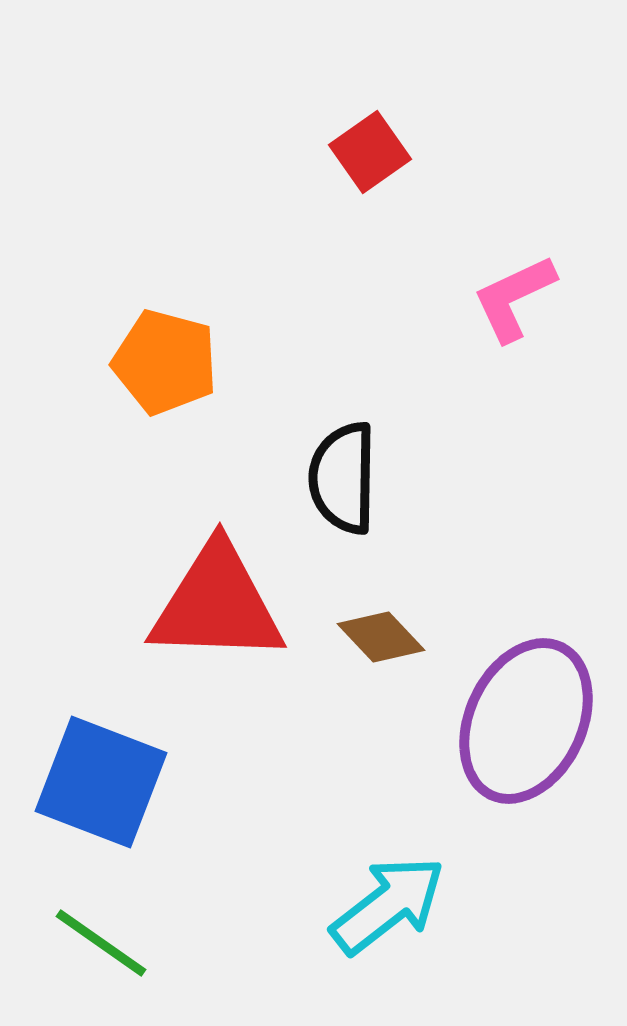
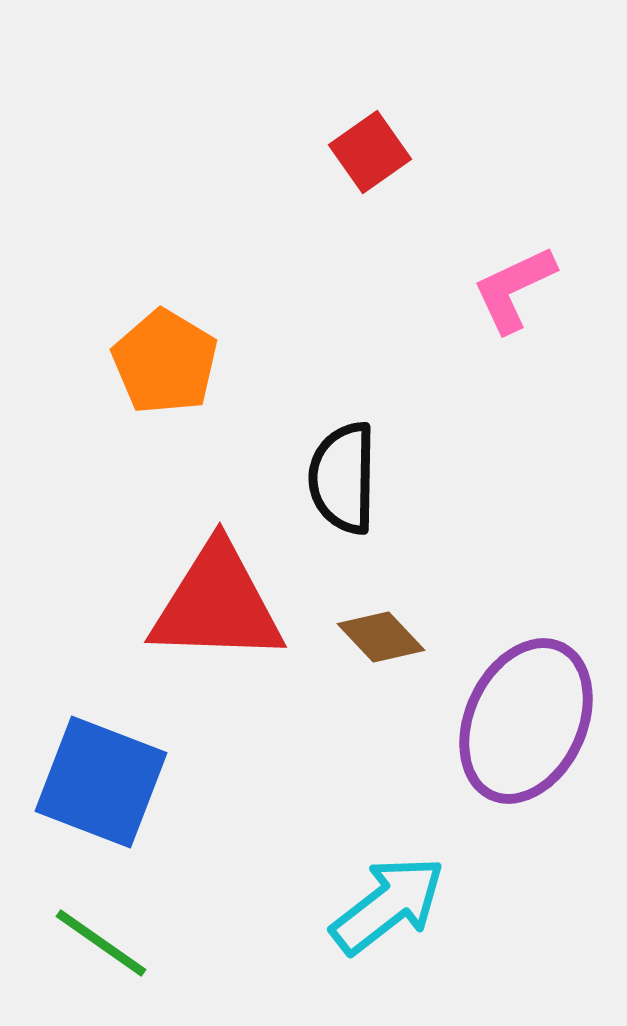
pink L-shape: moved 9 px up
orange pentagon: rotated 16 degrees clockwise
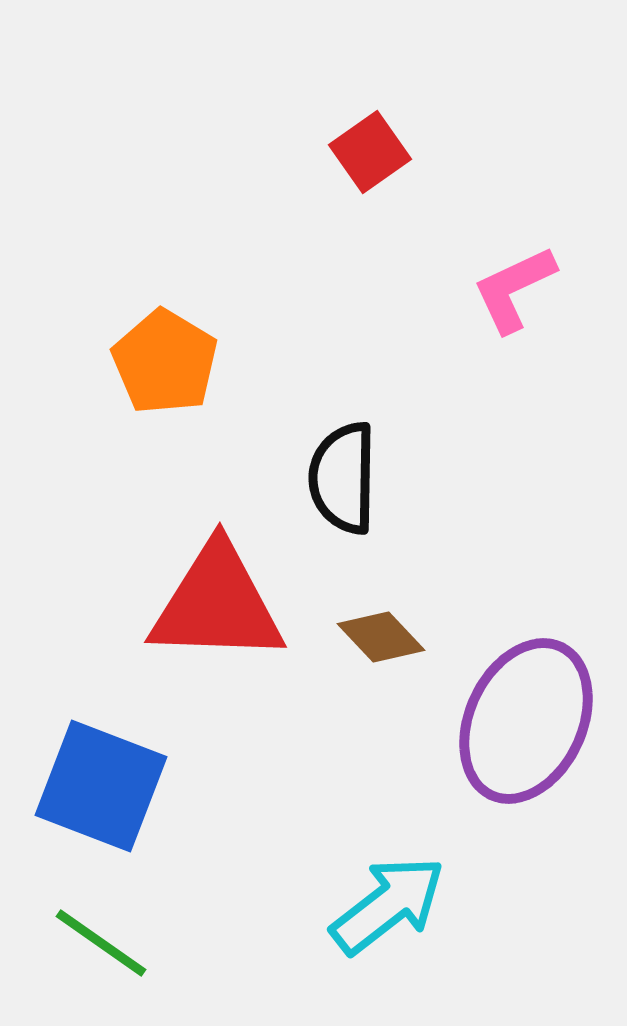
blue square: moved 4 px down
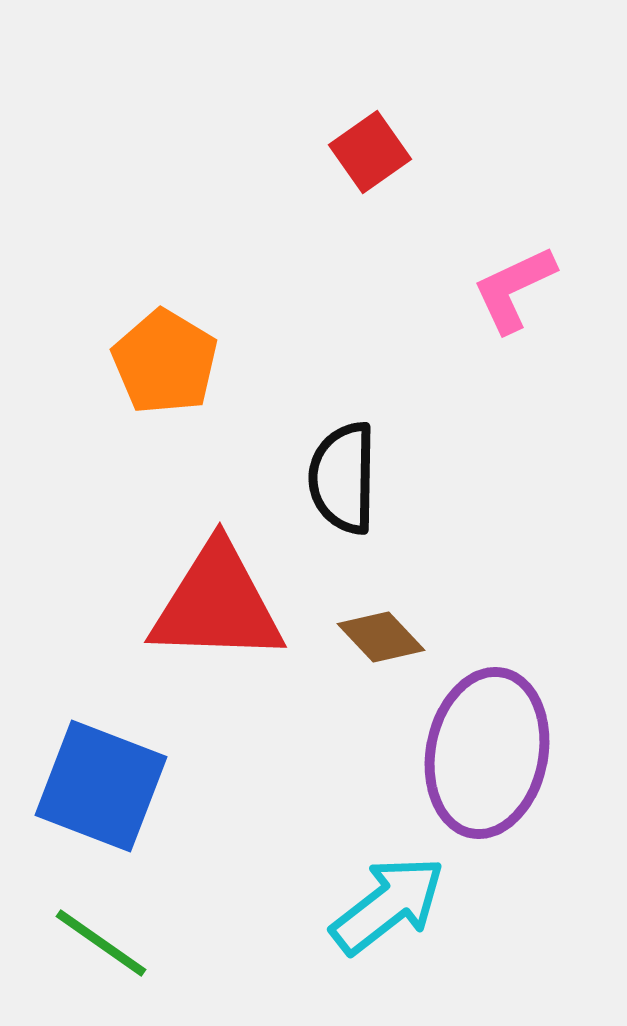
purple ellipse: moved 39 px left, 32 px down; rotated 14 degrees counterclockwise
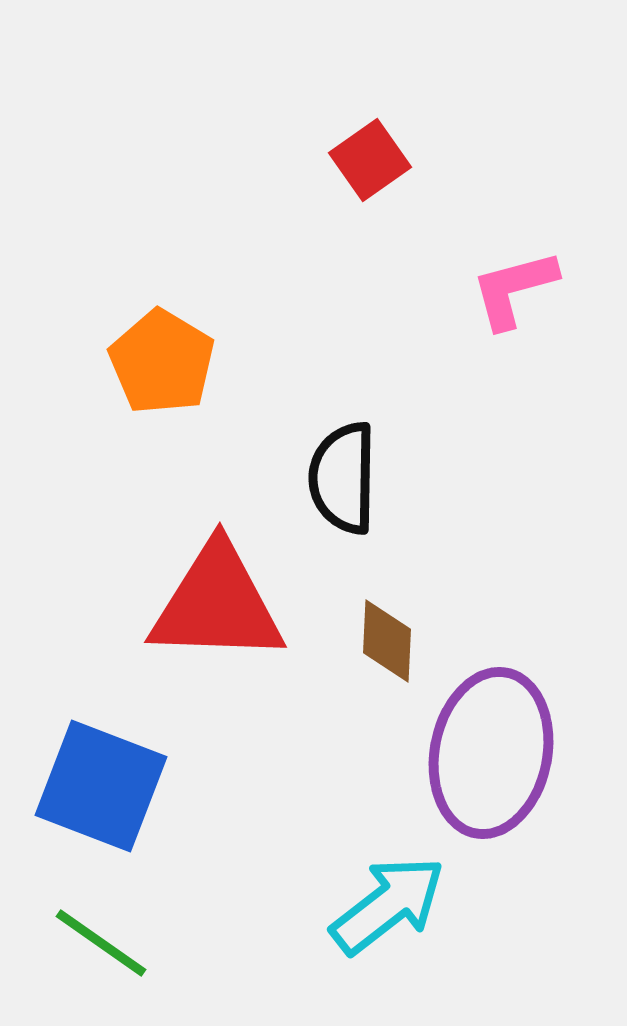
red square: moved 8 px down
pink L-shape: rotated 10 degrees clockwise
orange pentagon: moved 3 px left
brown diamond: moved 6 px right, 4 px down; rotated 46 degrees clockwise
purple ellipse: moved 4 px right
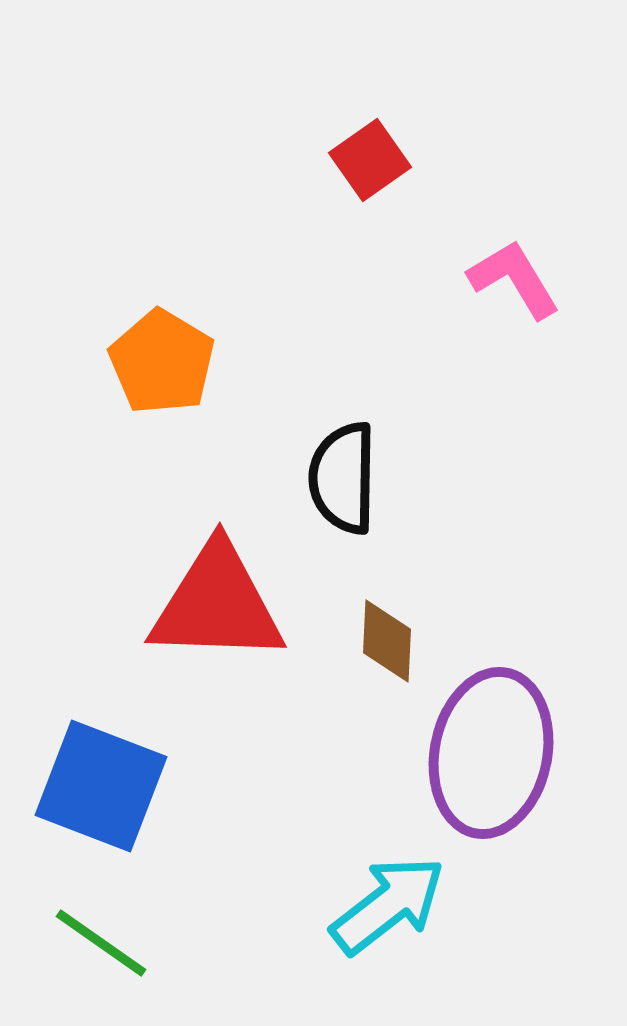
pink L-shape: moved 10 px up; rotated 74 degrees clockwise
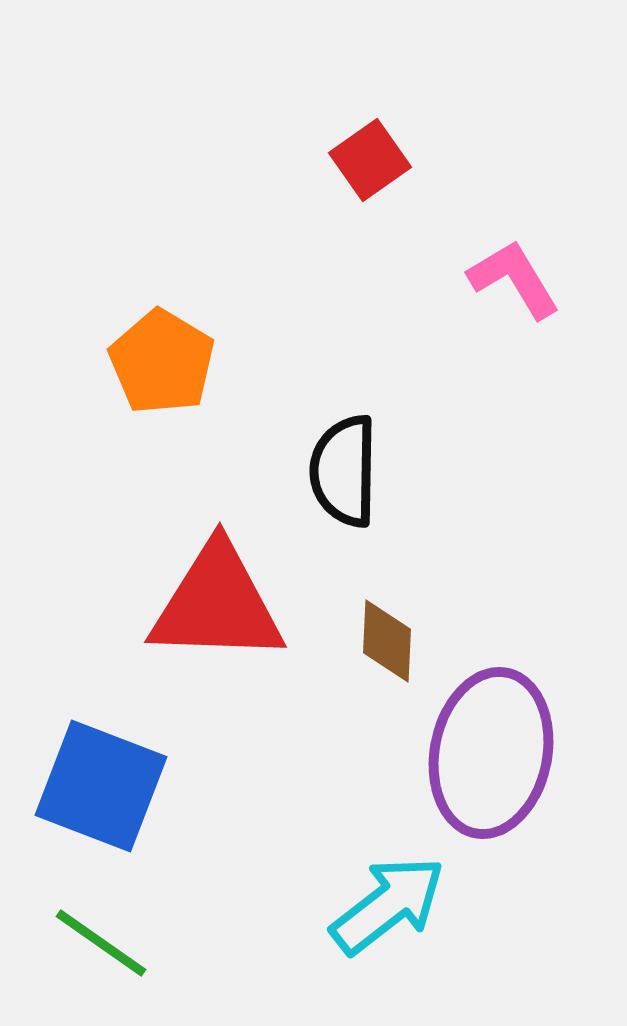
black semicircle: moved 1 px right, 7 px up
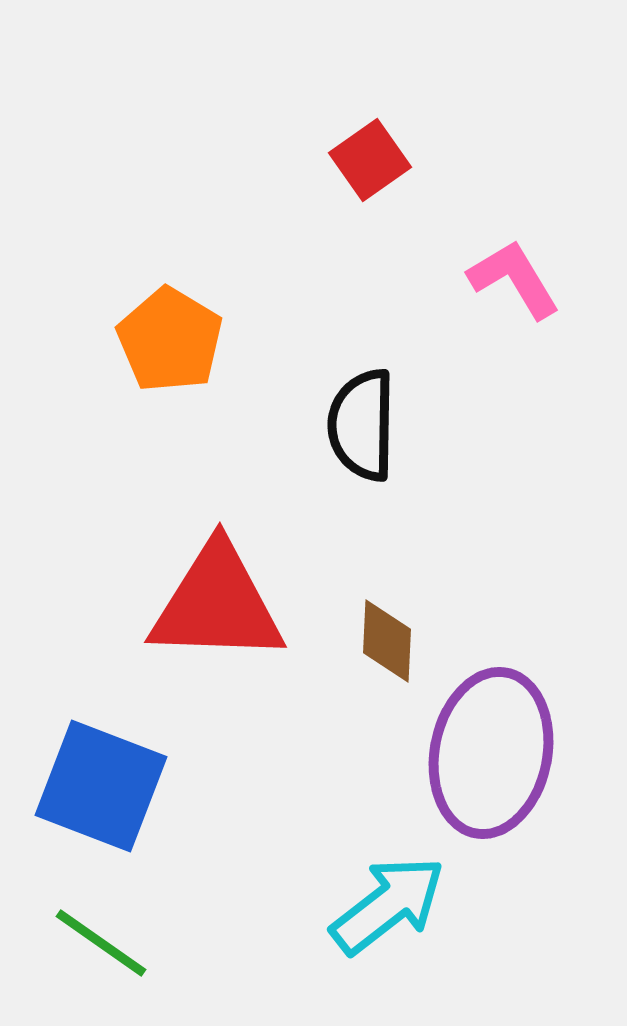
orange pentagon: moved 8 px right, 22 px up
black semicircle: moved 18 px right, 46 px up
